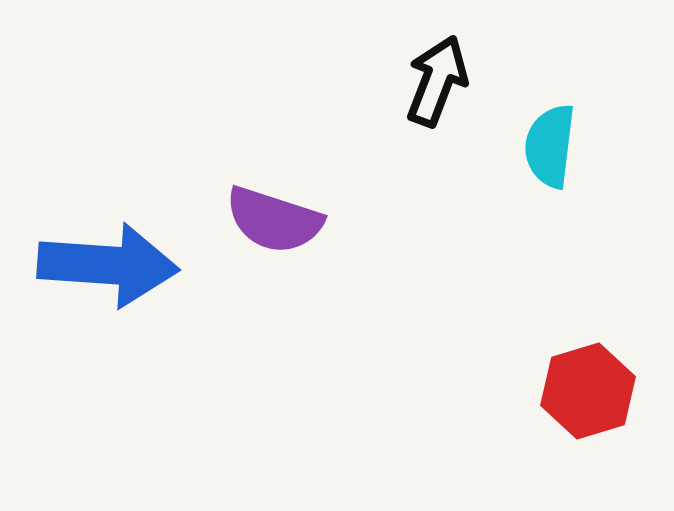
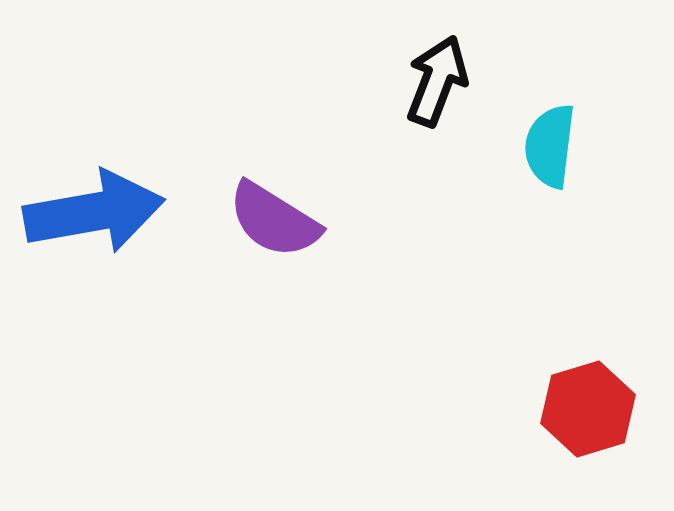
purple semicircle: rotated 14 degrees clockwise
blue arrow: moved 14 px left, 53 px up; rotated 14 degrees counterclockwise
red hexagon: moved 18 px down
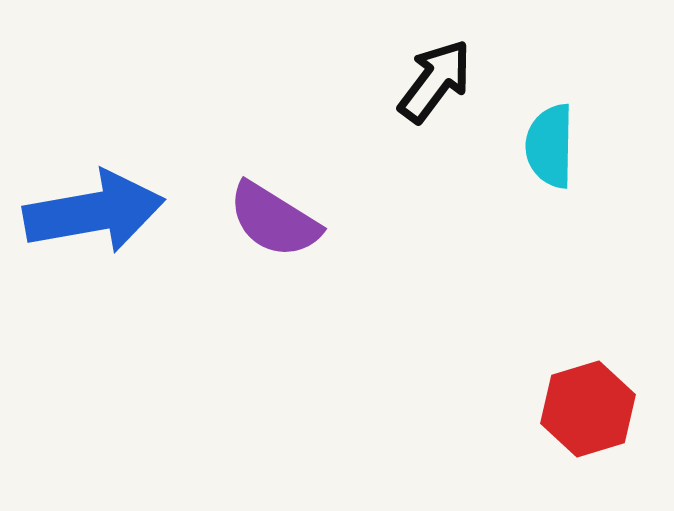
black arrow: moved 2 px left; rotated 16 degrees clockwise
cyan semicircle: rotated 6 degrees counterclockwise
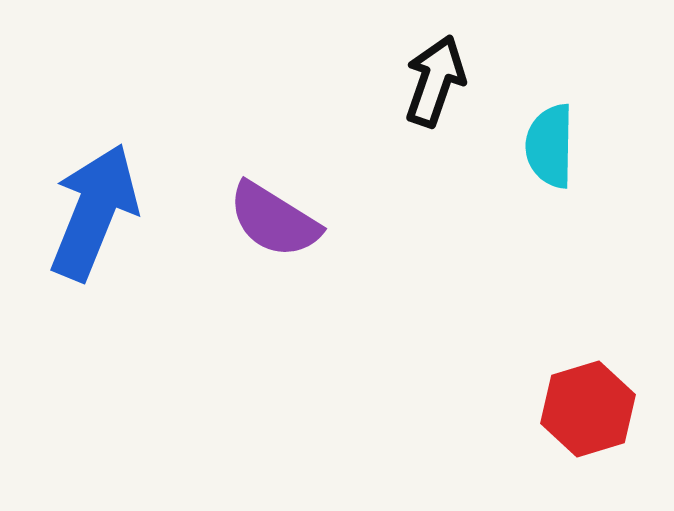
black arrow: rotated 18 degrees counterclockwise
blue arrow: rotated 58 degrees counterclockwise
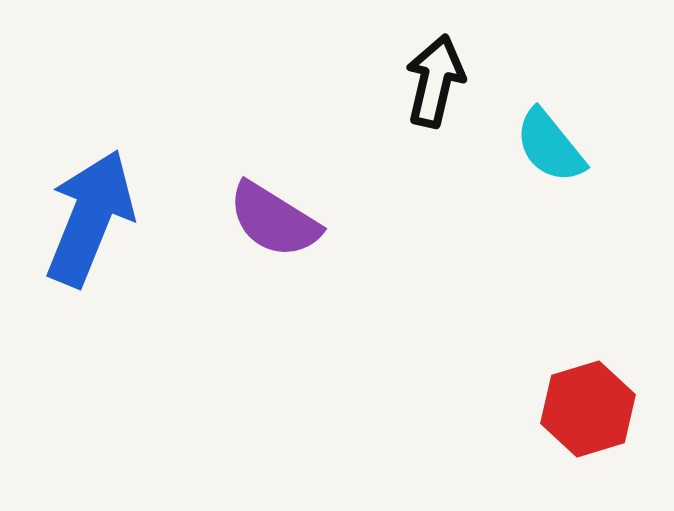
black arrow: rotated 6 degrees counterclockwise
cyan semicircle: rotated 40 degrees counterclockwise
blue arrow: moved 4 px left, 6 px down
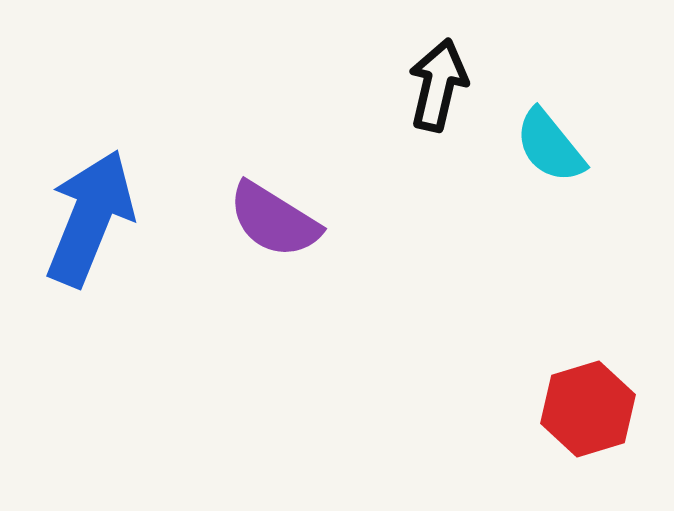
black arrow: moved 3 px right, 4 px down
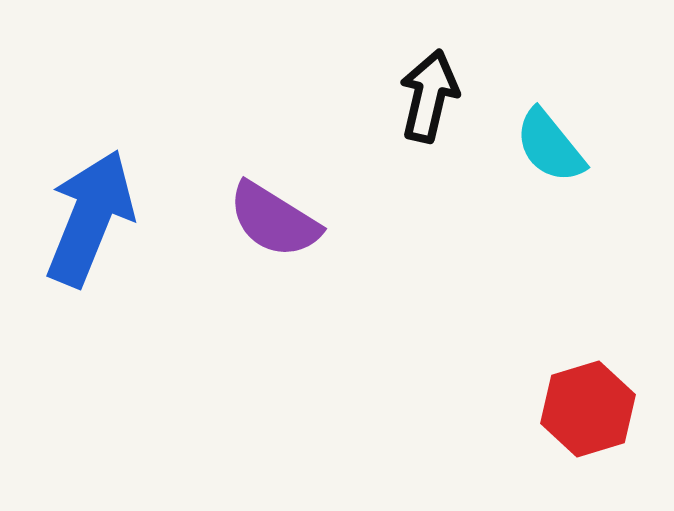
black arrow: moved 9 px left, 11 px down
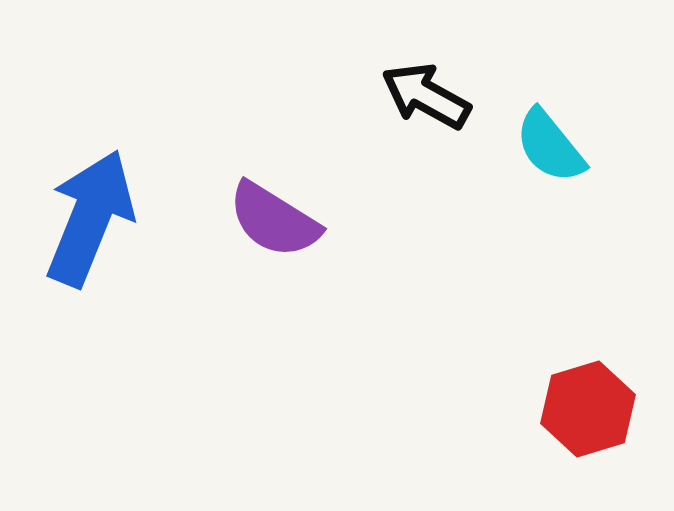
black arrow: moved 3 px left; rotated 74 degrees counterclockwise
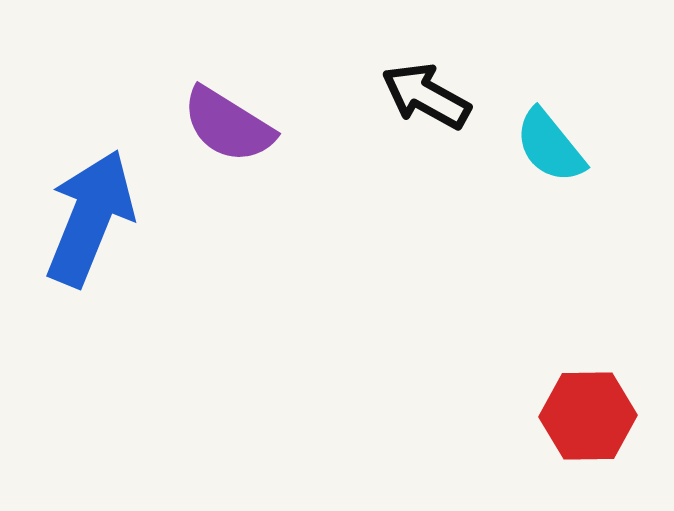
purple semicircle: moved 46 px left, 95 px up
red hexagon: moved 7 px down; rotated 16 degrees clockwise
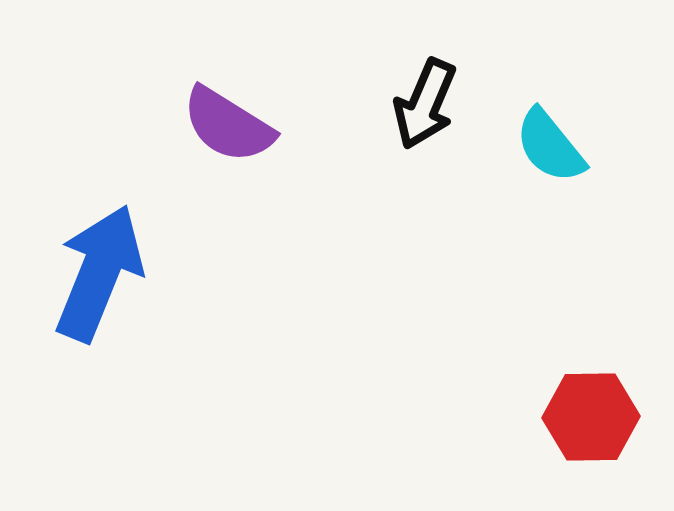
black arrow: moved 1 px left, 8 px down; rotated 96 degrees counterclockwise
blue arrow: moved 9 px right, 55 px down
red hexagon: moved 3 px right, 1 px down
